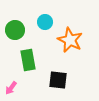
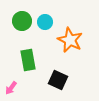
green circle: moved 7 px right, 9 px up
black square: rotated 18 degrees clockwise
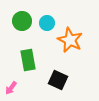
cyan circle: moved 2 px right, 1 px down
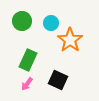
cyan circle: moved 4 px right
orange star: rotated 10 degrees clockwise
green rectangle: rotated 35 degrees clockwise
pink arrow: moved 16 px right, 4 px up
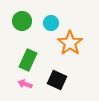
orange star: moved 3 px down
black square: moved 1 px left
pink arrow: moved 2 px left; rotated 72 degrees clockwise
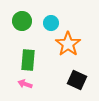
orange star: moved 2 px left, 1 px down
green rectangle: rotated 20 degrees counterclockwise
black square: moved 20 px right
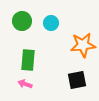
orange star: moved 15 px right, 1 px down; rotated 30 degrees clockwise
black square: rotated 36 degrees counterclockwise
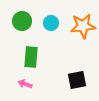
orange star: moved 19 px up
green rectangle: moved 3 px right, 3 px up
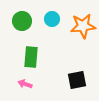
cyan circle: moved 1 px right, 4 px up
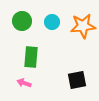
cyan circle: moved 3 px down
pink arrow: moved 1 px left, 1 px up
